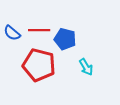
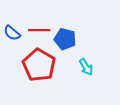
red pentagon: rotated 16 degrees clockwise
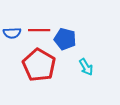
blue semicircle: rotated 42 degrees counterclockwise
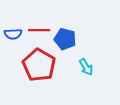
blue semicircle: moved 1 px right, 1 px down
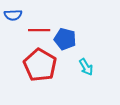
blue semicircle: moved 19 px up
red pentagon: moved 1 px right
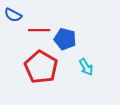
blue semicircle: rotated 30 degrees clockwise
red pentagon: moved 1 px right, 2 px down
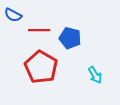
blue pentagon: moved 5 px right, 1 px up
cyan arrow: moved 9 px right, 8 px down
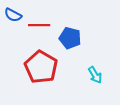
red line: moved 5 px up
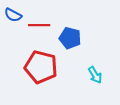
red pentagon: rotated 16 degrees counterclockwise
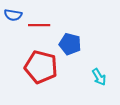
blue semicircle: rotated 18 degrees counterclockwise
blue pentagon: moved 6 px down
cyan arrow: moved 4 px right, 2 px down
